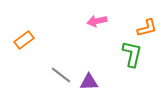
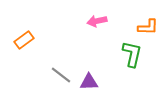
orange L-shape: moved 1 px right, 1 px up; rotated 15 degrees clockwise
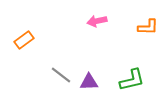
green L-shape: moved 26 px down; rotated 64 degrees clockwise
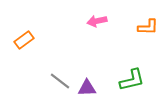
gray line: moved 1 px left, 6 px down
purple triangle: moved 2 px left, 6 px down
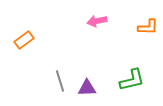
gray line: rotated 35 degrees clockwise
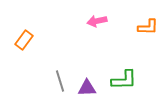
orange rectangle: rotated 18 degrees counterclockwise
green L-shape: moved 8 px left; rotated 12 degrees clockwise
